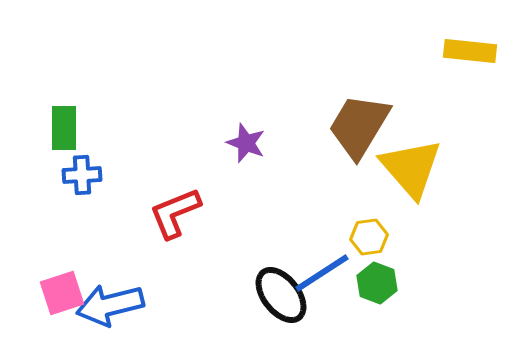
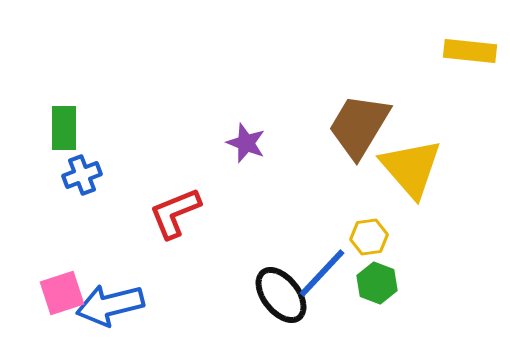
blue cross: rotated 18 degrees counterclockwise
blue line: rotated 14 degrees counterclockwise
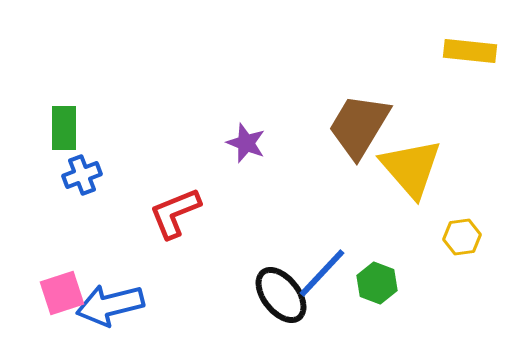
yellow hexagon: moved 93 px right
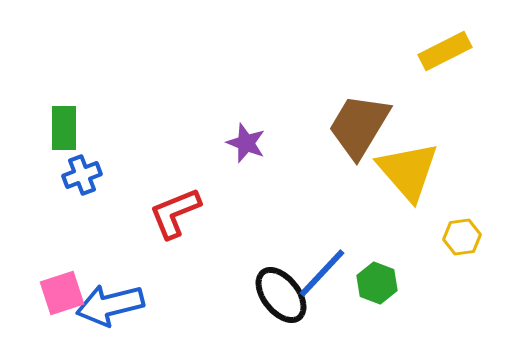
yellow rectangle: moved 25 px left; rotated 33 degrees counterclockwise
yellow triangle: moved 3 px left, 3 px down
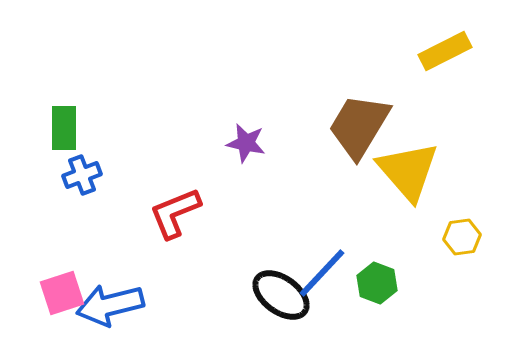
purple star: rotated 9 degrees counterclockwise
black ellipse: rotated 16 degrees counterclockwise
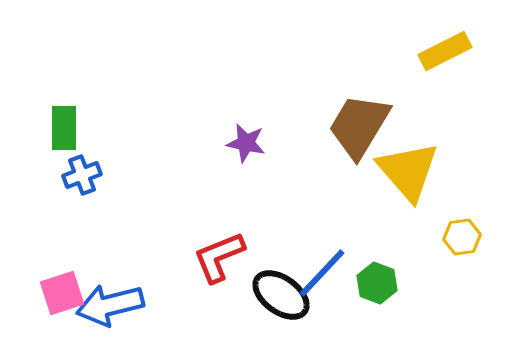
red L-shape: moved 44 px right, 44 px down
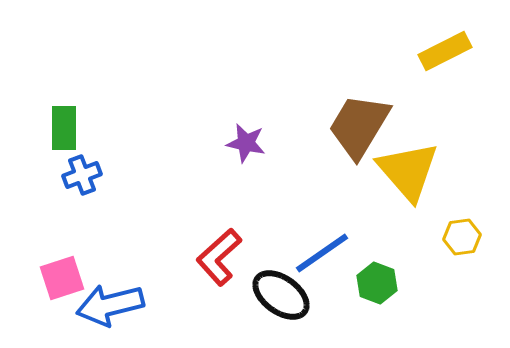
red L-shape: rotated 20 degrees counterclockwise
blue line: moved 20 px up; rotated 12 degrees clockwise
pink square: moved 15 px up
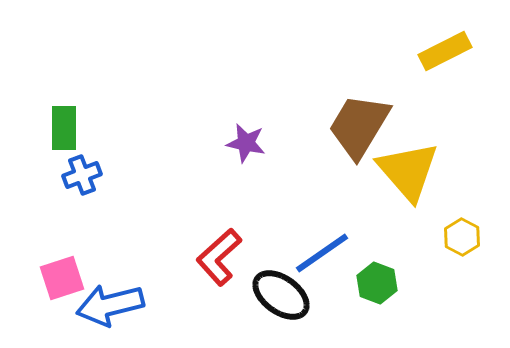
yellow hexagon: rotated 24 degrees counterclockwise
